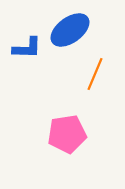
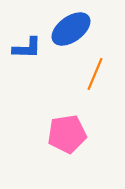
blue ellipse: moved 1 px right, 1 px up
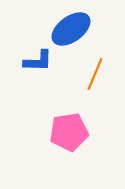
blue L-shape: moved 11 px right, 13 px down
pink pentagon: moved 2 px right, 2 px up
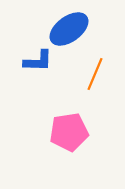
blue ellipse: moved 2 px left
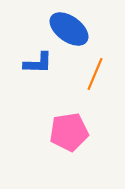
blue ellipse: rotated 72 degrees clockwise
blue L-shape: moved 2 px down
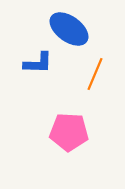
pink pentagon: rotated 12 degrees clockwise
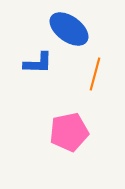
orange line: rotated 8 degrees counterclockwise
pink pentagon: rotated 15 degrees counterclockwise
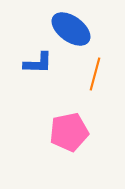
blue ellipse: moved 2 px right
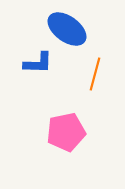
blue ellipse: moved 4 px left
pink pentagon: moved 3 px left
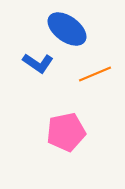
blue L-shape: rotated 32 degrees clockwise
orange line: rotated 52 degrees clockwise
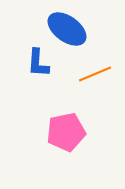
blue L-shape: rotated 60 degrees clockwise
